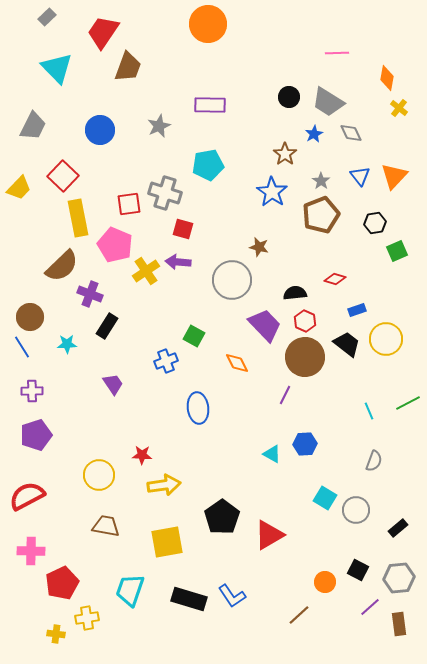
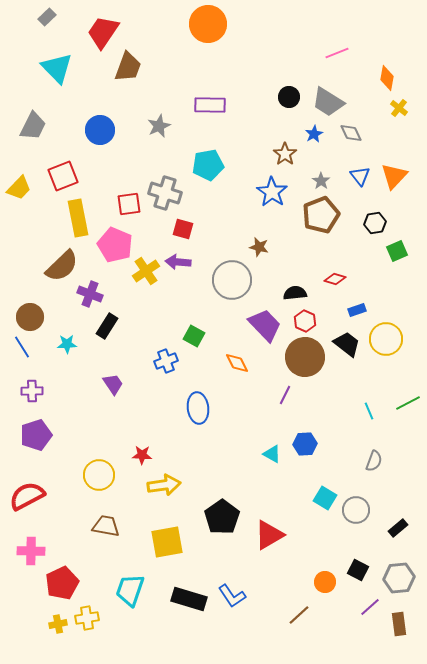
pink line at (337, 53): rotated 20 degrees counterclockwise
red square at (63, 176): rotated 24 degrees clockwise
yellow cross at (56, 634): moved 2 px right, 10 px up; rotated 18 degrees counterclockwise
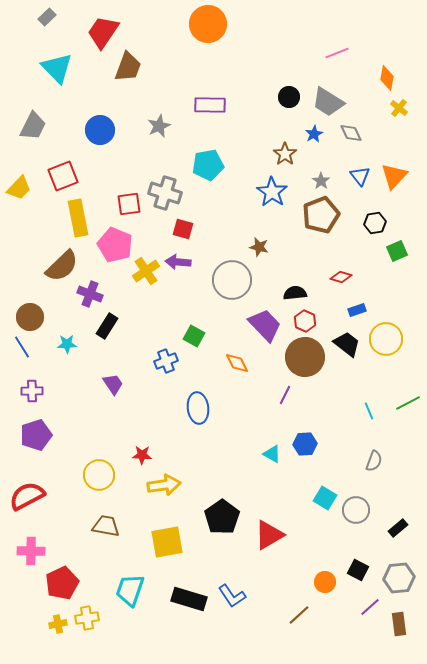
red diamond at (335, 279): moved 6 px right, 2 px up
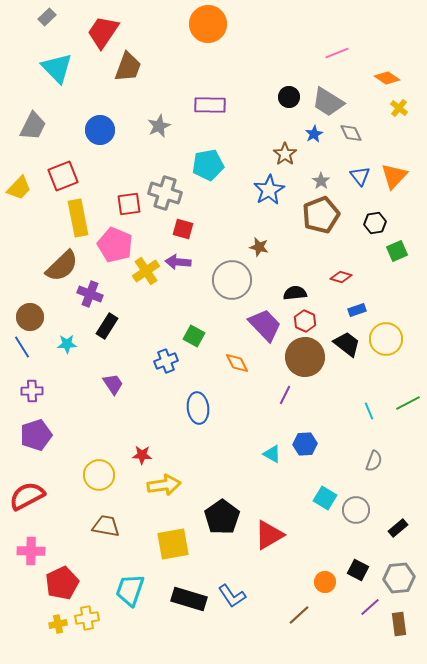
orange diamond at (387, 78): rotated 65 degrees counterclockwise
blue star at (272, 192): moved 3 px left, 2 px up; rotated 8 degrees clockwise
yellow square at (167, 542): moved 6 px right, 2 px down
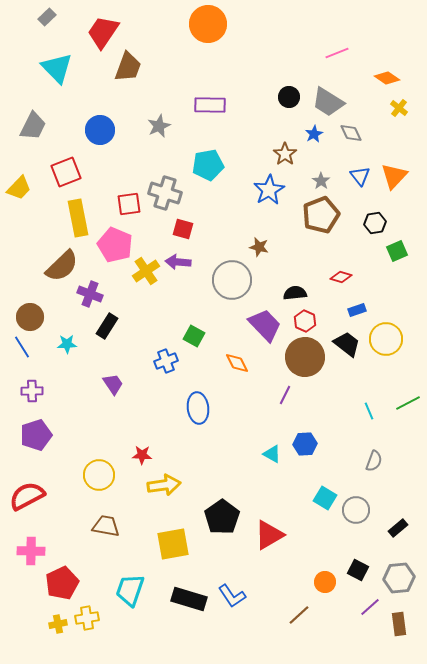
red square at (63, 176): moved 3 px right, 4 px up
